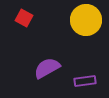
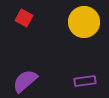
yellow circle: moved 2 px left, 2 px down
purple semicircle: moved 22 px left, 13 px down; rotated 12 degrees counterclockwise
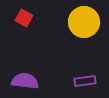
purple semicircle: rotated 48 degrees clockwise
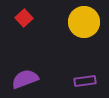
red square: rotated 18 degrees clockwise
purple semicircle: moved 2 px up; rotated 28 degrees counterclockwise
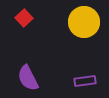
purple semicircle: moved 3 px right, 1 px up; rotated 96 degrees counterclockwise
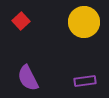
red square: moved 3 px left, 3 px down
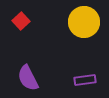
purple rectangle: moved 1 px up
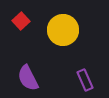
yellow circle: moved 21 px left, 8 px down
purple rectangle: rotated 75 degrees clockwise
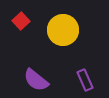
purple semicircle: moved 8 px right, 2 px down; rotated 24 degrees counterclockwise
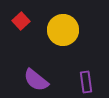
purple rectangle: moved 1 px right, 2 px down; rotated 15 degrees clockwise
